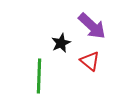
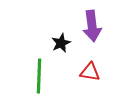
purple arrow: rotated 40 degrees clockwise
red triangle: moved 11 px down; rotated 30 degrees counterclockwise
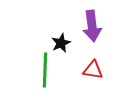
red triangle: moved 3 px right, 2 px up
green line: moved 6 px right, 6 px up
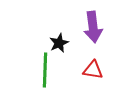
purple arrow: moved 1 px right, 1 px down
black star: moved 2 px left
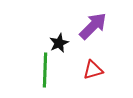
purple arrow: moved 1 px up; rotated 128 degrees counterclockwise
red triangle: rotated 25 degrees counterclockwise
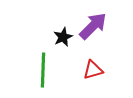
black star: moved 4 px right, 6 px up
green line: moved 2 px left
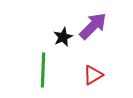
red triangle: moved 5 px down; rotated 15 degrees counterclockwise
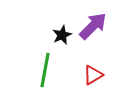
black star: moved 1 px left, 2 px up
green line: moved 2 px right; rotated 8 degrees clockwise
